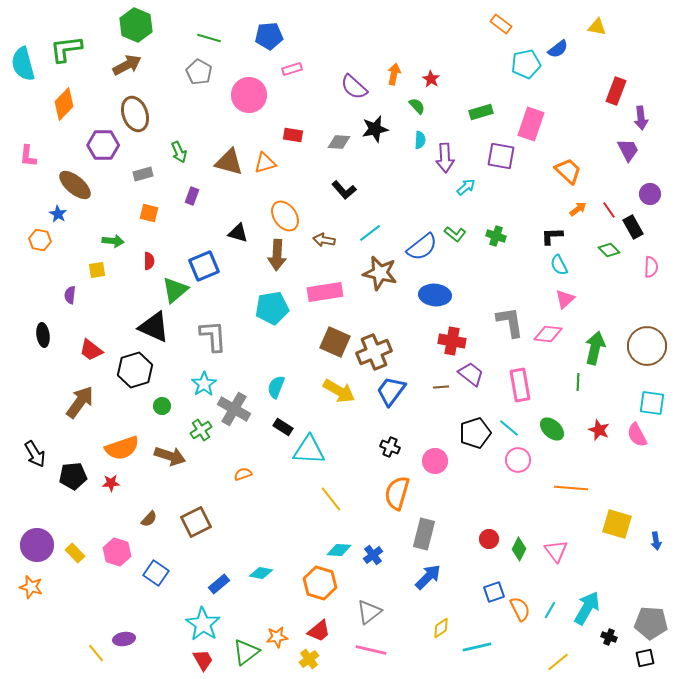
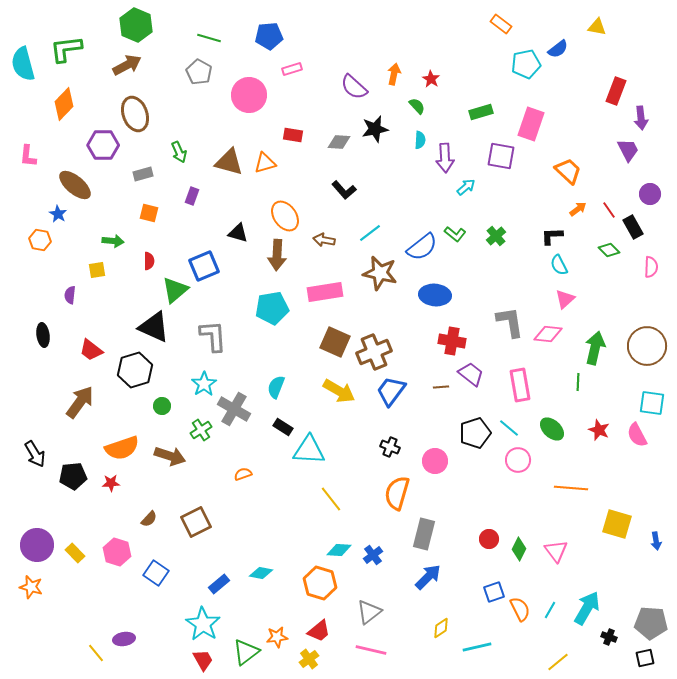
green cross at (496, 236): rotated 30 degrees clockwise
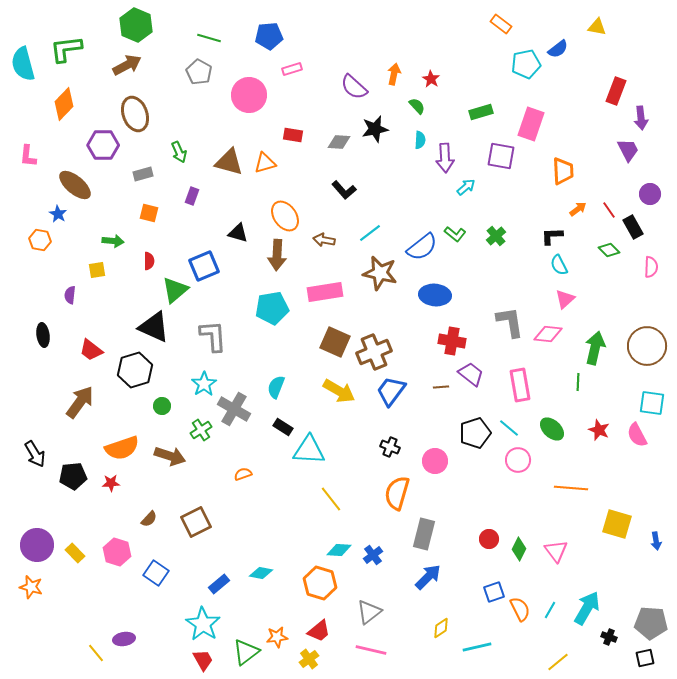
orange trapezoid at (568, 171): moved 5 px left; rotated 44 degrees clockwise
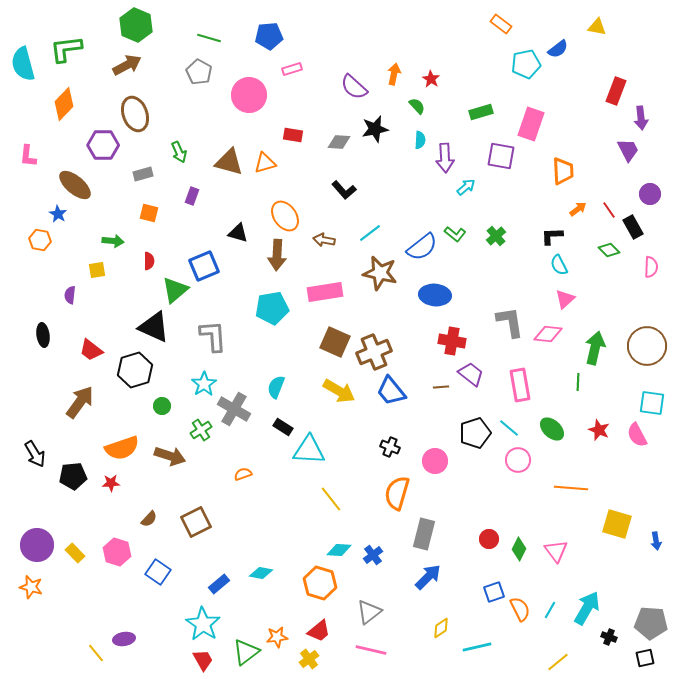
blue trapezoid at (391, 391): rotated 76 degrees counterclockwise
blue square at (156, 573): moved 2 px right, 1 px up
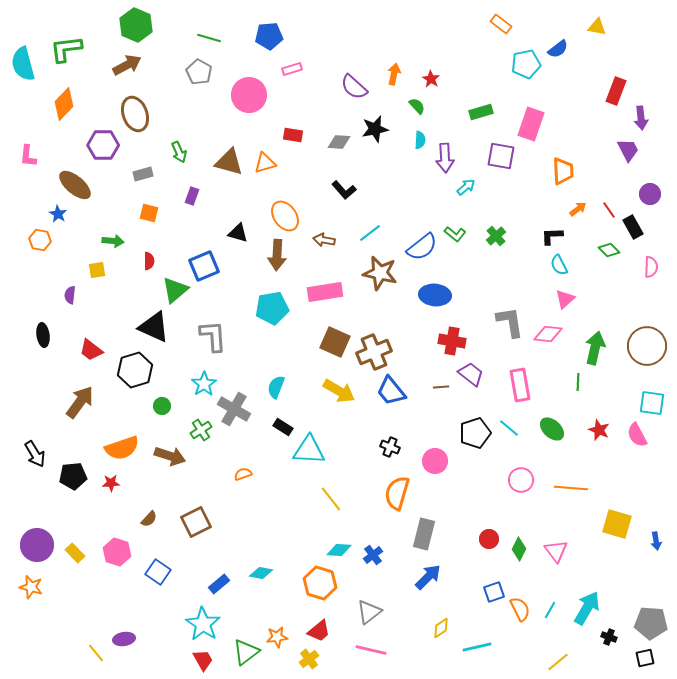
pink circle at (518, 460): moved 3 px right, 20 px down
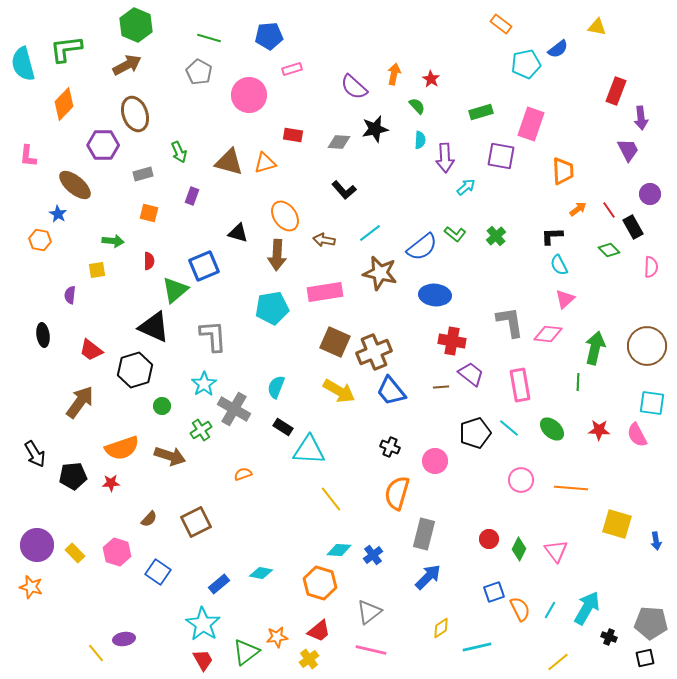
red star at (599, 430): rotated 20 degrees counterclockwise
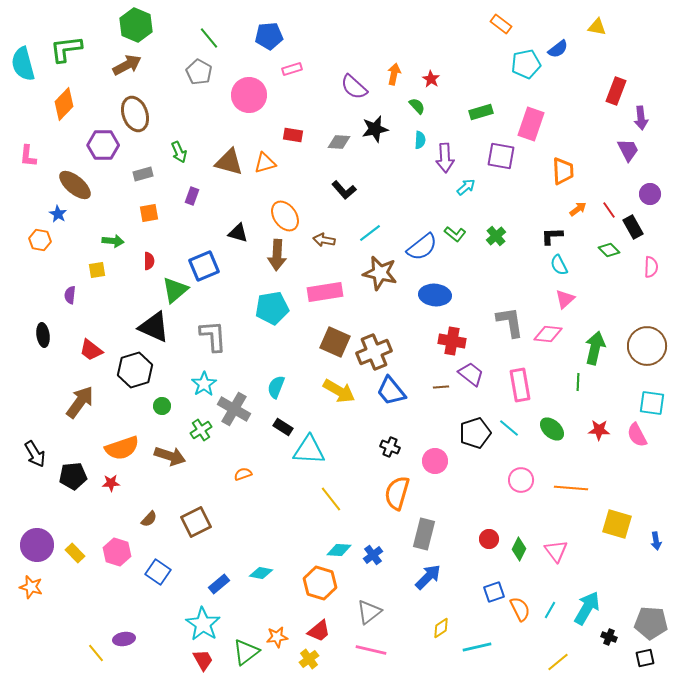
green line at (209, 38): rotated 35 degrees clockwise
orange square at (149, 213): rotated 24 degrees counterclockwise
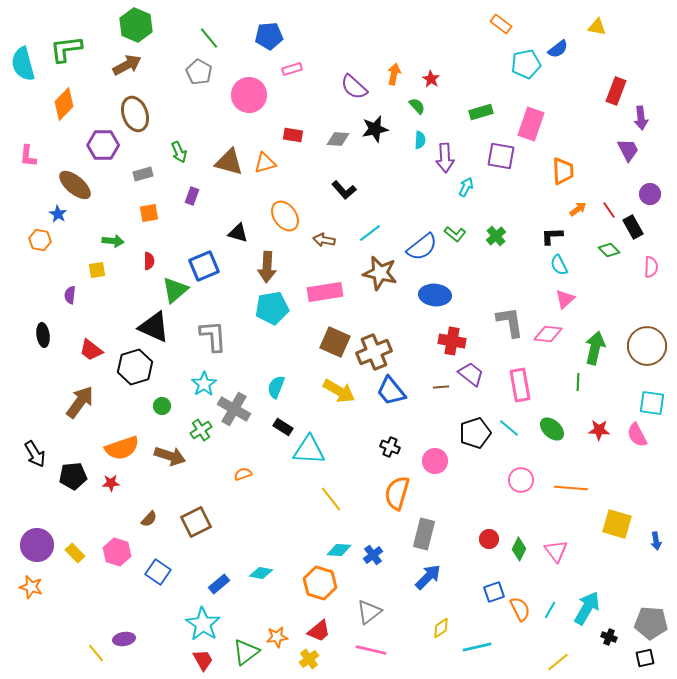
gray diamond at (339, 142): moved 1 px left, 3 px up
cyan arrow at (466, 187): rotated 24 degrees counterclockwise
brown arrow at (277, 255): moved 10 px left, 12 px down
black hexagon at (135, 370): moved 3 px up
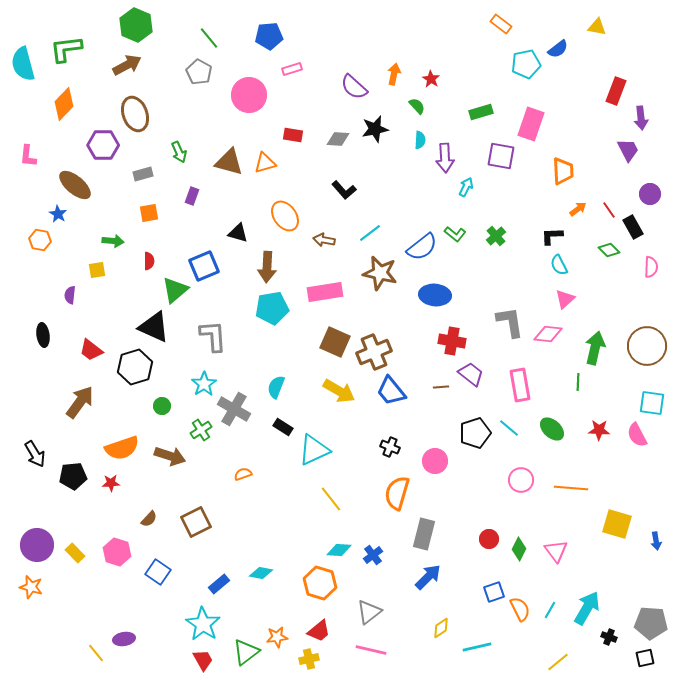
cyan triangle at (309, 450): moved 5 px right; rotated 28 degrees counterclockwise
yellow cross at (309, 659): rotated 24 degrees clockwise
